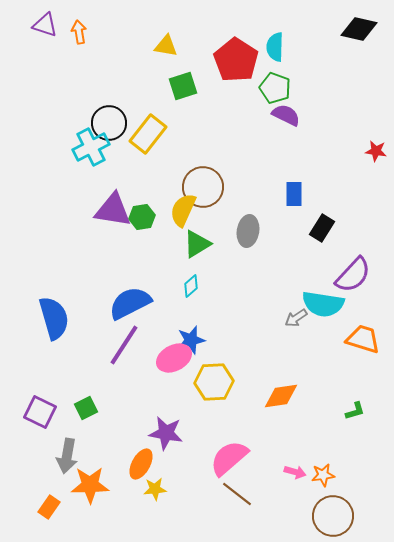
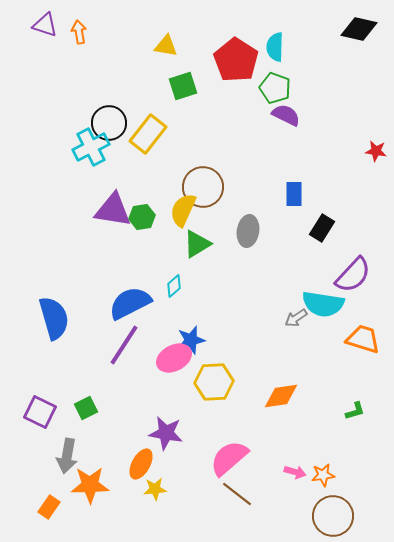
cyan diamond at (191, 286): moved 17 px left
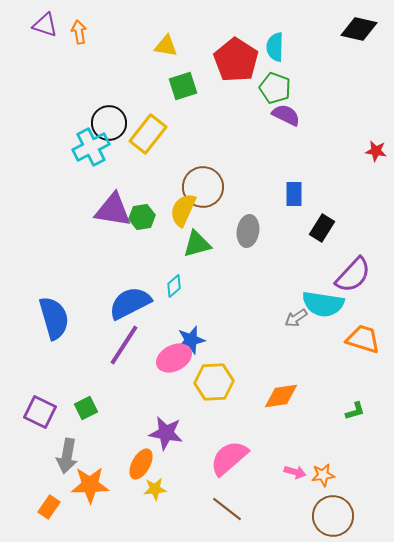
green triangle at (197, 244): rotated 16 degrees clockwise
brown line at (237, 494): moved 10 px left, 15 px down
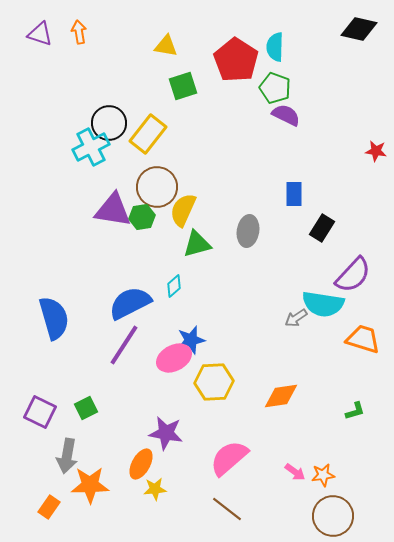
purple triangle at (45, 25): moved 5 px left, 9 px down
brown circle at (203, 187): moved 46 px left
pink arrow at (295, 472): rotated 20 degrees clockwise
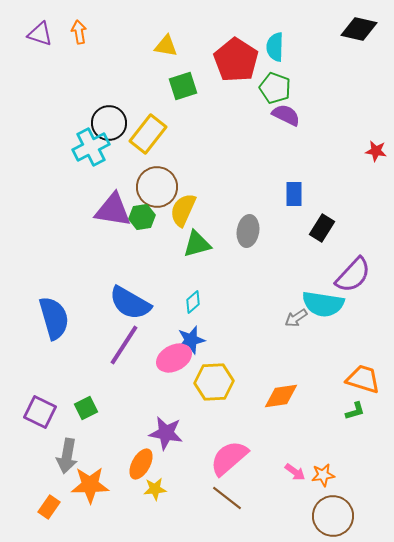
cyan diamond at (174, 286): moved 19 px right, 16 px down
blue semicircle at (130, 303): rotated 123 degrees counterclockwise
orange trapezoid at (363, 339): moved 40 px down
brown line at (227, 509): moved 11 px up
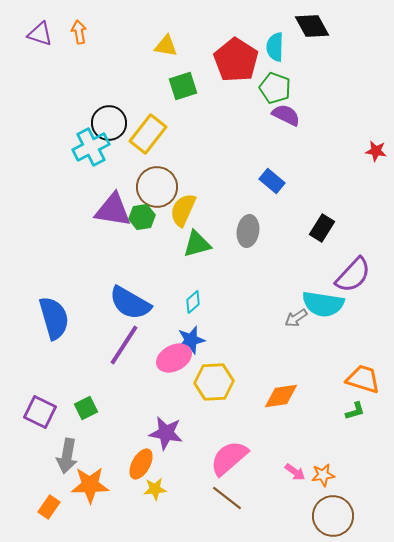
black diamond at (359, 29): moved 47 px left, 3 px up; rotated 48 degrees clockwise
blue rectangle at (294, 194): moved 22 px left, 13 px up; rotated 50 degrees counterclockwise
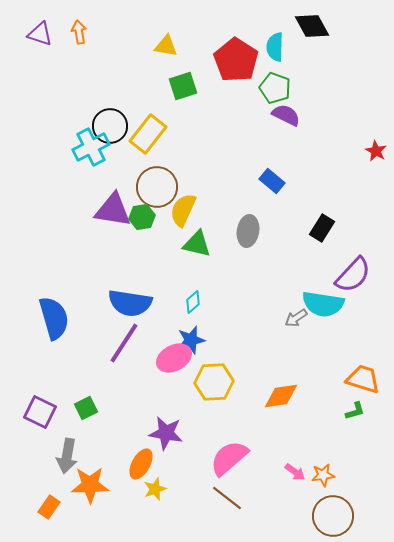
black circle at (109, 123): moved 1 px right, 3 px down
red star at (376, 151): rotated 20 degrees clockwise
green triangle at (197, 244): rotated 28 degrees clockwise
blue semicircle at (130, 303): rotated 21 degrees counterclockwise
purple line at (124, 345): moved 2 px up
yellow star at (155, 489): rotated 15 degrees counterclockwise
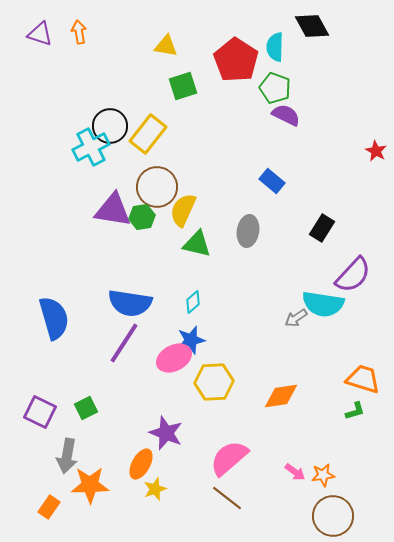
purple star at (166, 433): rotated 12 degrees clockwise
